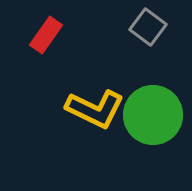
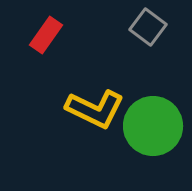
green circle: moved 11 px down
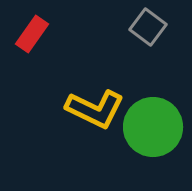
red rectangle: moved 14 px left, 1 px up
green circle: moved 1 px down
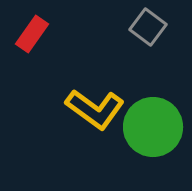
yellow L-shape: rotated 10 degrees clockwise
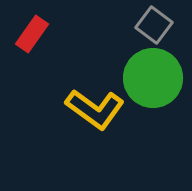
gray square: moved 6 px right, 2 px up
green circle: moved 49 px up
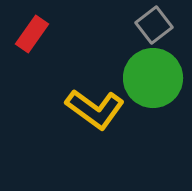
gray square: rotated 15 degrees clockwise
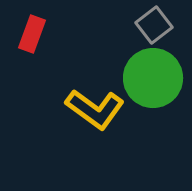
red rectangle: rotated 15 degrees counterclockwise
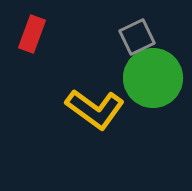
gray square: moved 17 px left, 12 px down; rotated 12 degrees clockwise
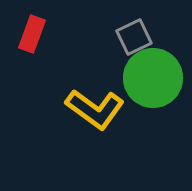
gray square: moved 3 px left
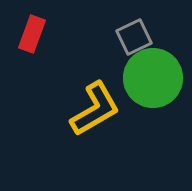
yellow L-shape: rotated 66 degrees counterclockwise
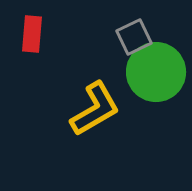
red rectangle: rotated 15 degrees counterclockwise
green circle: moved 3 px right, 6 px up
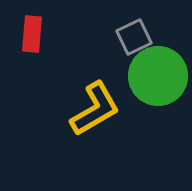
green circle: moved 2 px right, 4 px down
